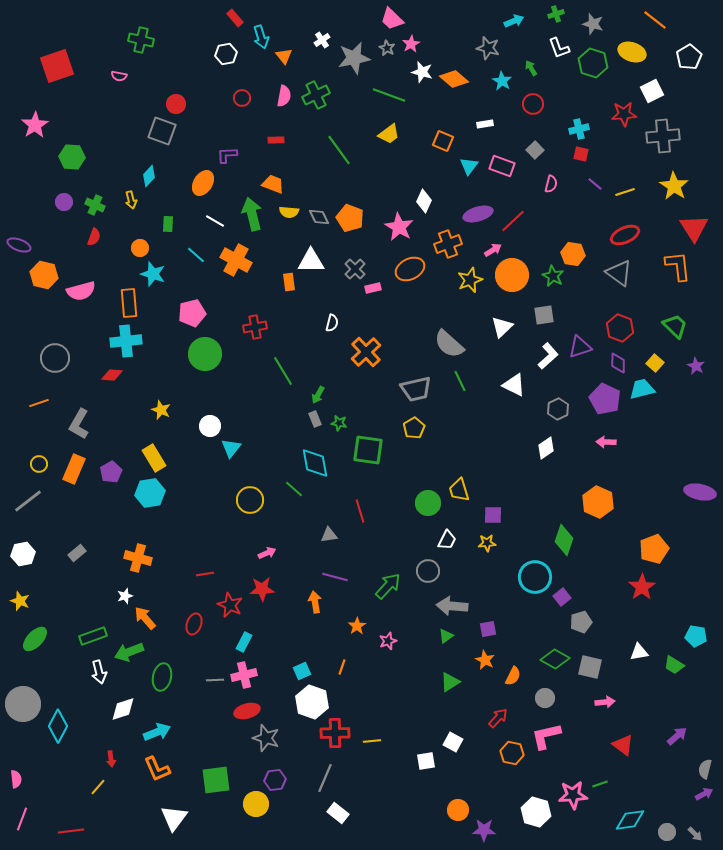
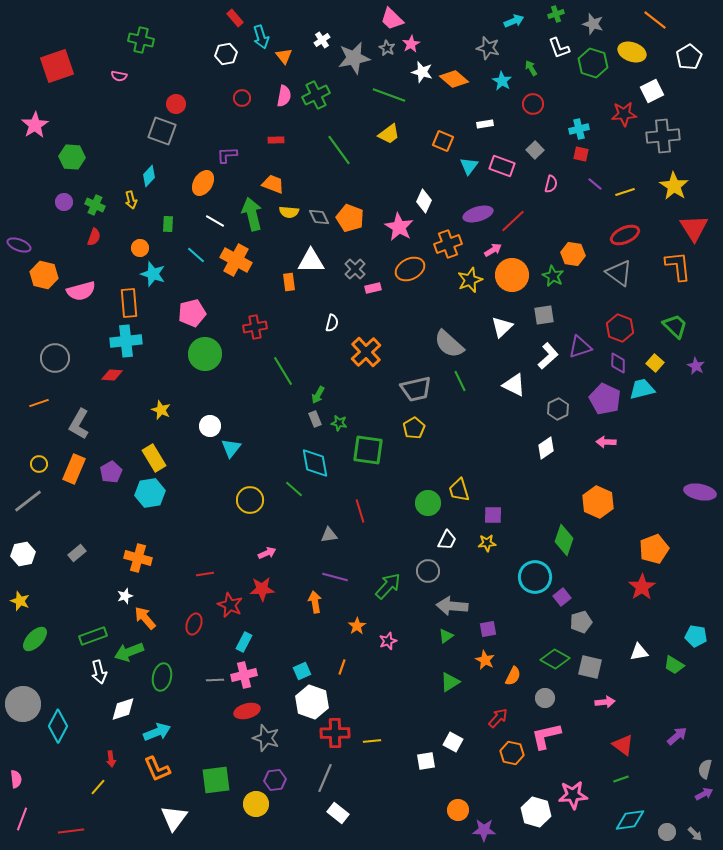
green line at (600, 784): moved 21 px right, 5 px up
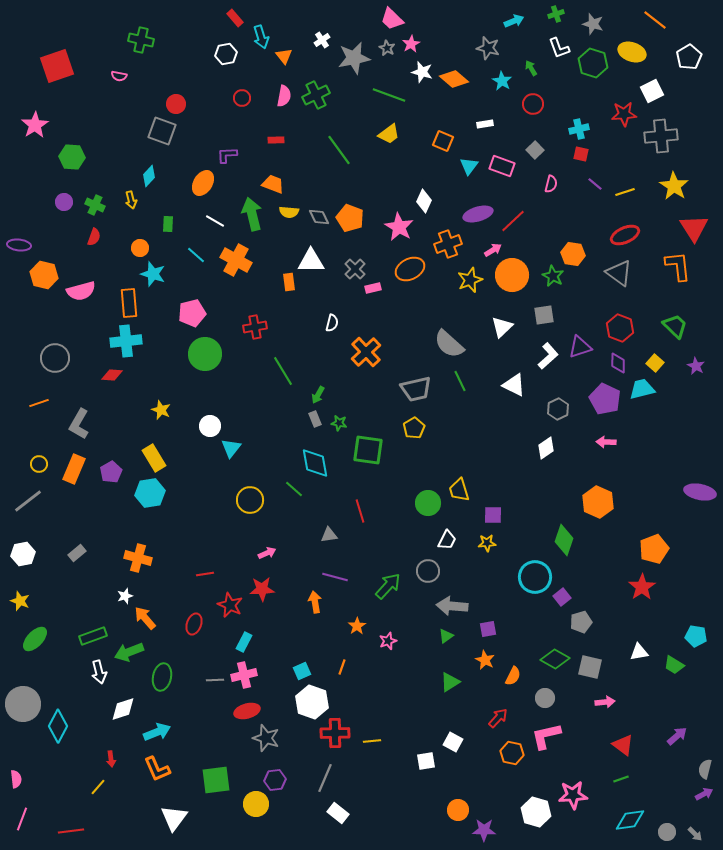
gray cross at (663, 136): moved 2 px left
purple ellipse at (19, 245): rotated 15 degrees counterclockwise
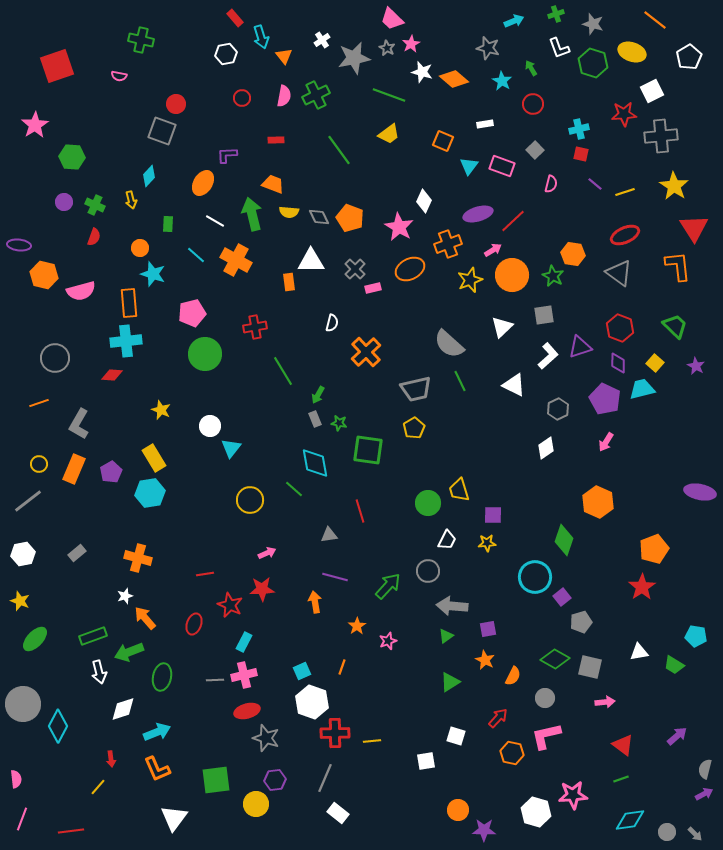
pink arrow at (606, 442): rotated 60 degrees counterclockwise
white square at (453, 742): moved 3 px right, 6 px up; rotated 12 degrees counterclockwise
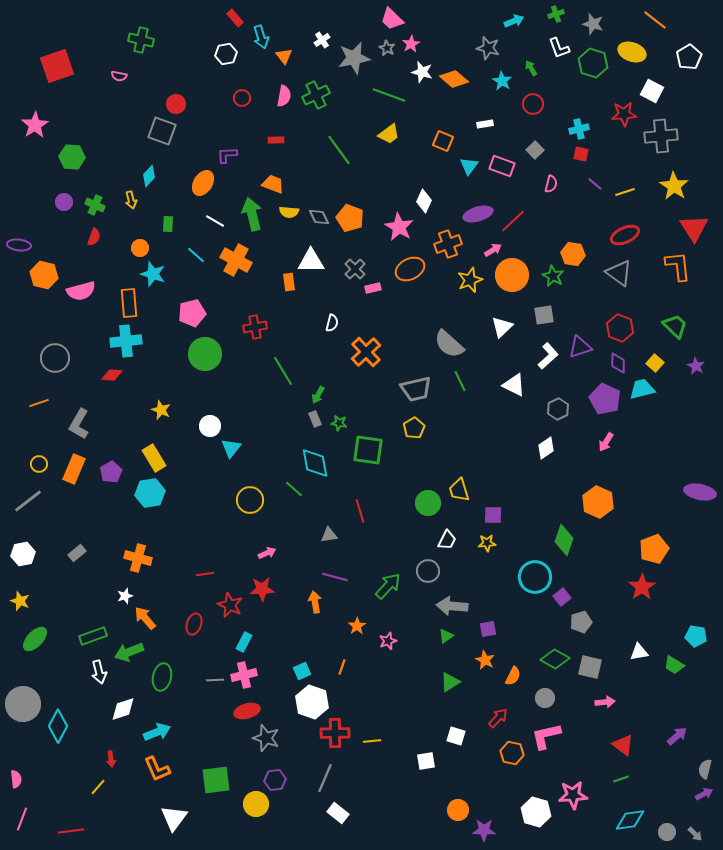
white square at (652, 91): rotated 35 degrees counterclockwise
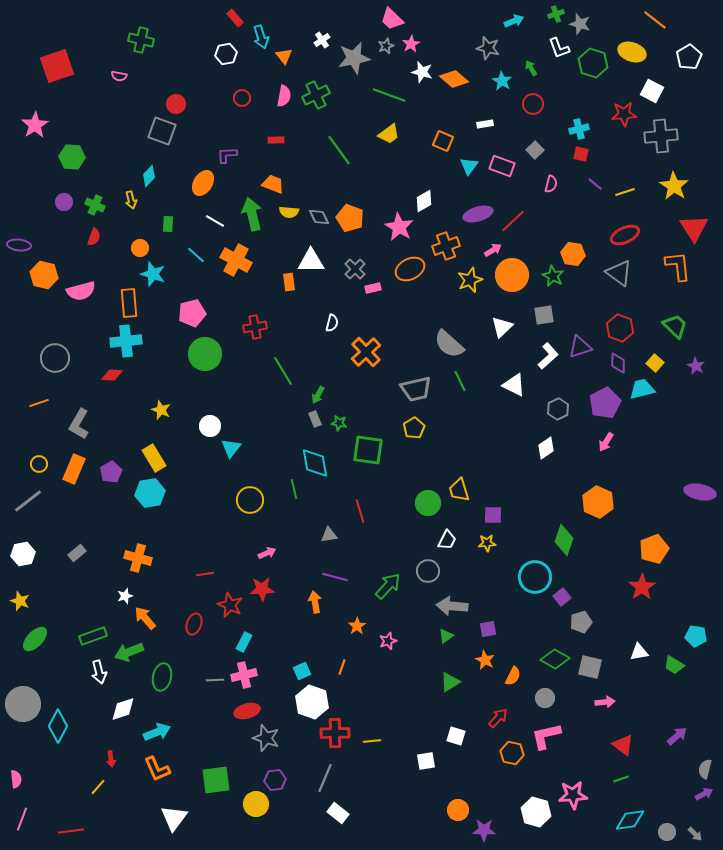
gray star at (593, 24): moved 13 px left
gray star at (387, 48): moved 1 px left, 2 px up; rotated 21 degrees clockwise
white diamond at (424, 201): rotated 35 degrees clockwise
orange cross at (448, 244): moved 2 px left, 2 px down
purple pentagon at (605, 399): moved 4 px down; rotated 20 degrees clockwise
green line at (294, 489): rotated 36 degrees clockwise
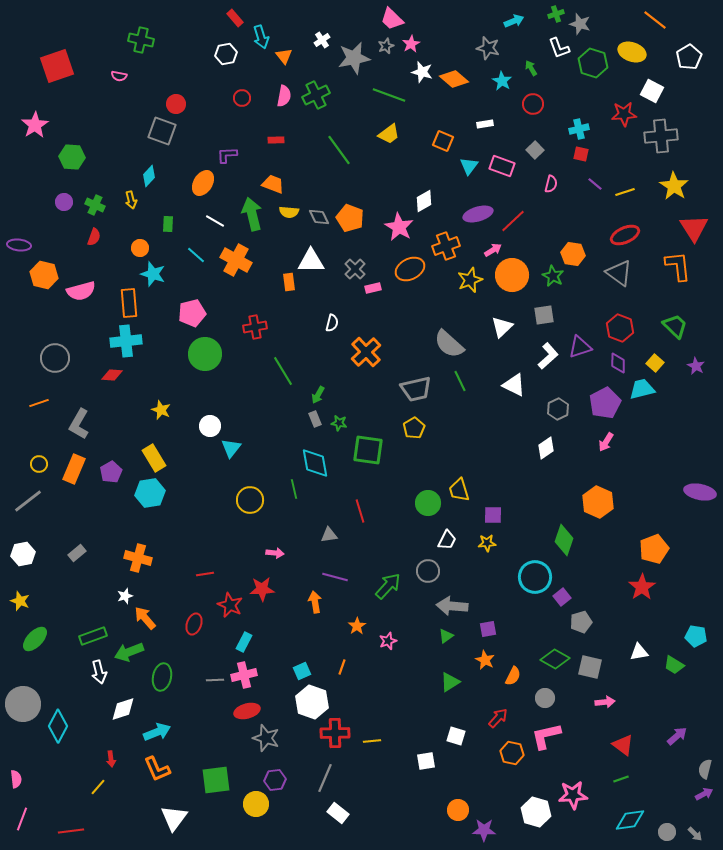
pink arrow at (267, 553): moved 8 px right; rotated 30 degrees clockwise
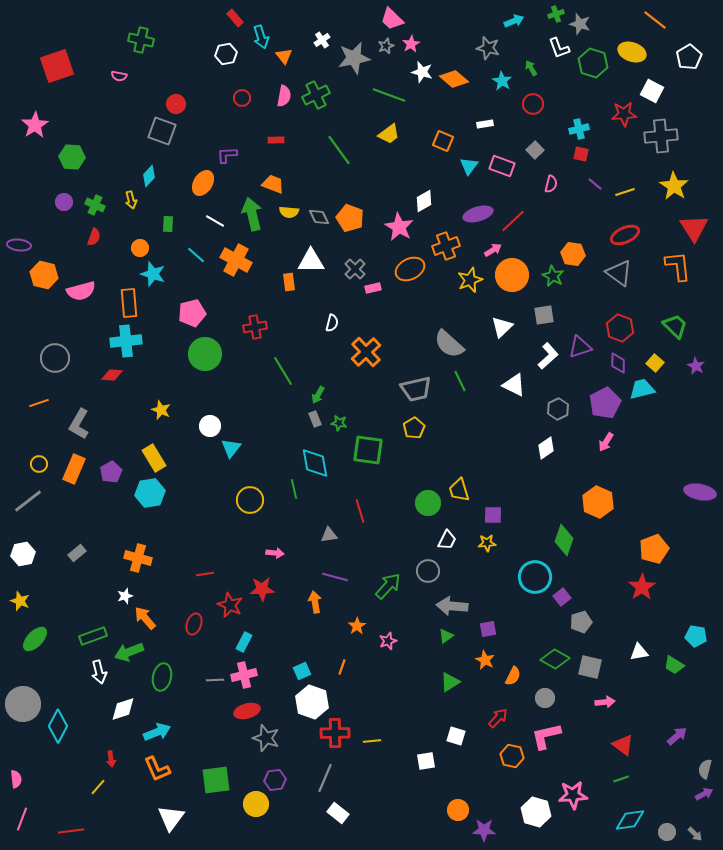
orange hexagon at (512, 753): moved 3 px down
white triangle at (174, 818): moved 3 px left
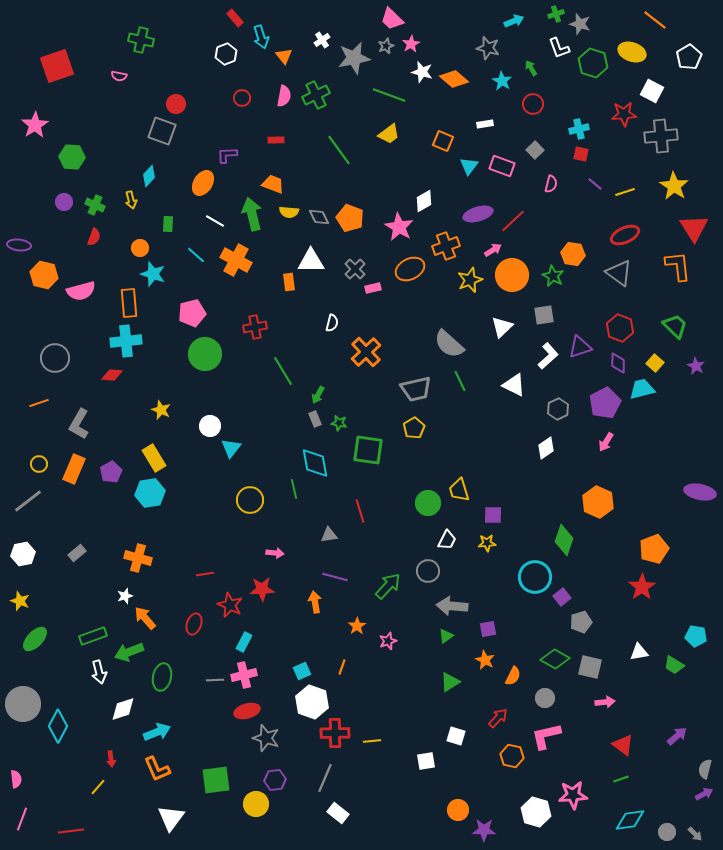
white hexagon at (226, 54): rotated 10 degrees counterclockwise
